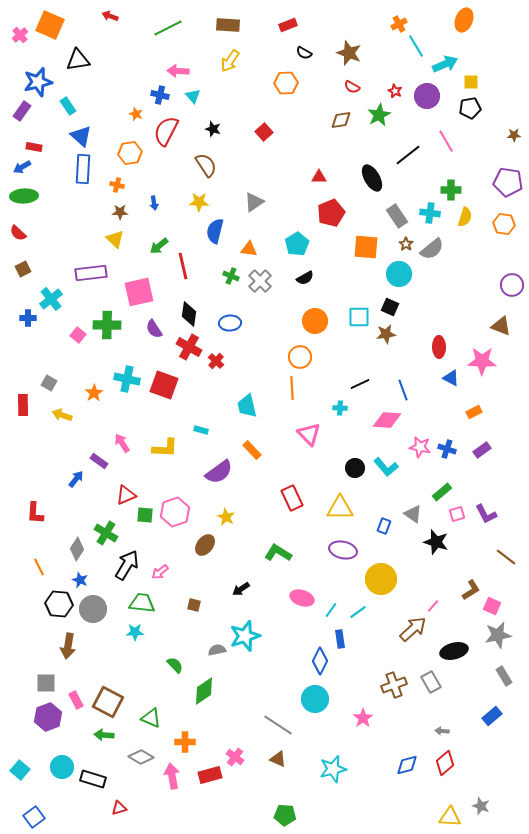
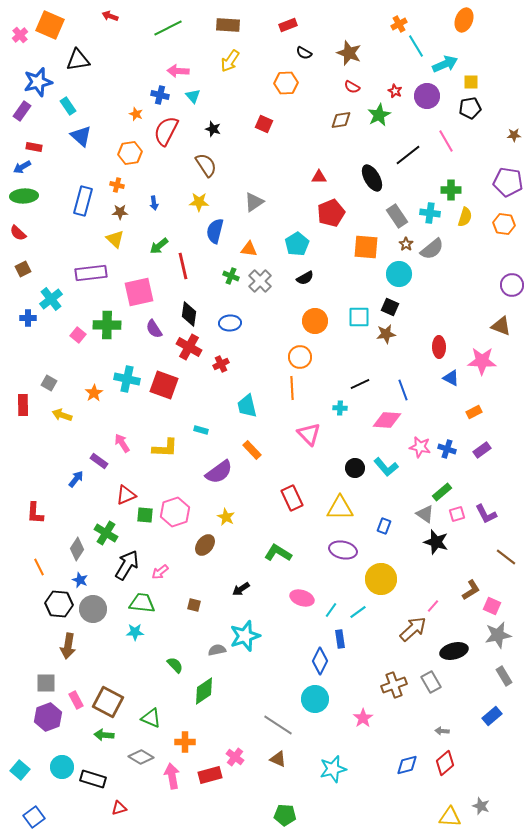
red square at (264, 132): moved 8 px up; rotated 24 degrees counterclockwise
blue rectangle at (83, 169): moved 32 px down; rotated 12 degrees clockwise
red cross at (216, 361): moved 5 px right, 3 px down; rotated 21 degrees clockwise
gray triangle at (413, 514): moved 12 px right
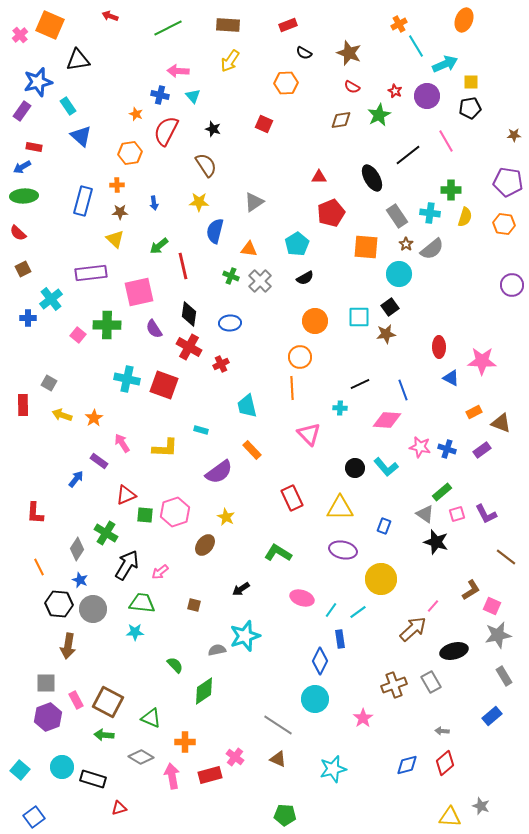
orange cross at (117, 185): rotated 16 degrees counterclockwise
black square at (390, 307): rotated 30 degrees clockwise
brown triangle at (501, 326): moved 97 px down
orange star at (94, 393): moved 25 px down
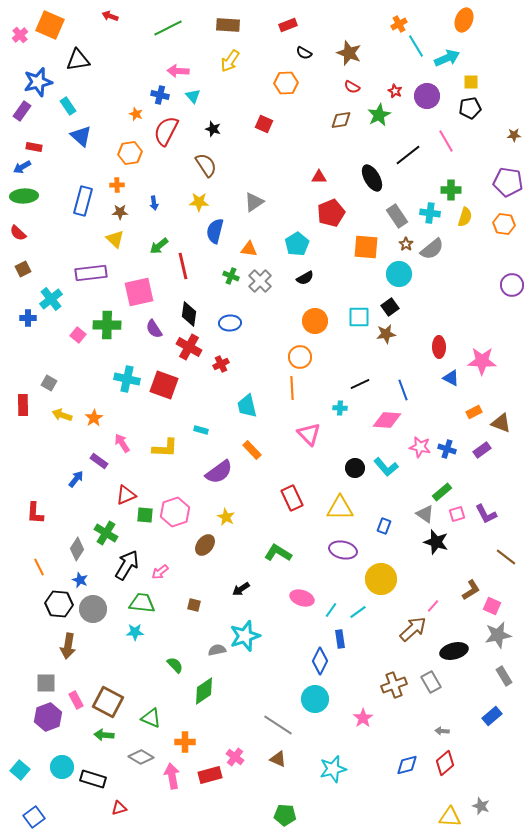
cyan arrow at (445, 64): moved 2 px right, 6 px up
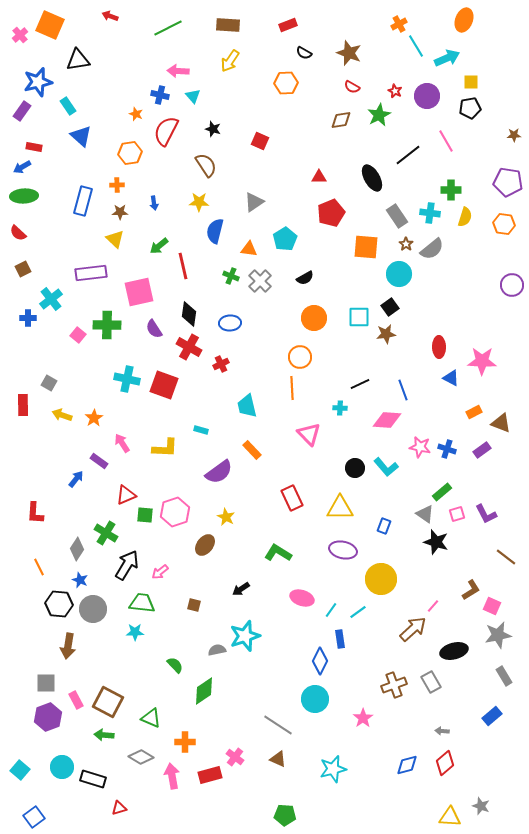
red square at (264, 124): moved 4 px left, 17 px down
cyan pentagon at (297, 244): moved 12 px left, 5 px up
orange circle at (315, 321): moved 1 px left, 3 px up
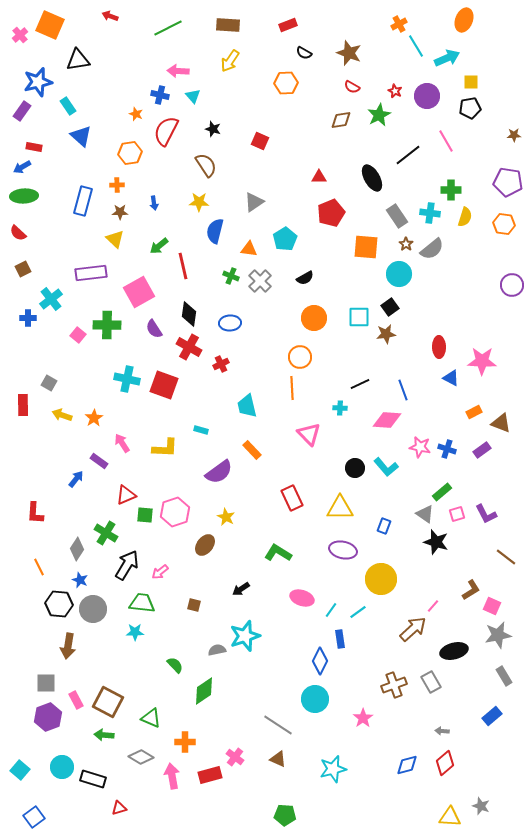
pink square at (139, 292): rotated 16 degrees counterclockwise
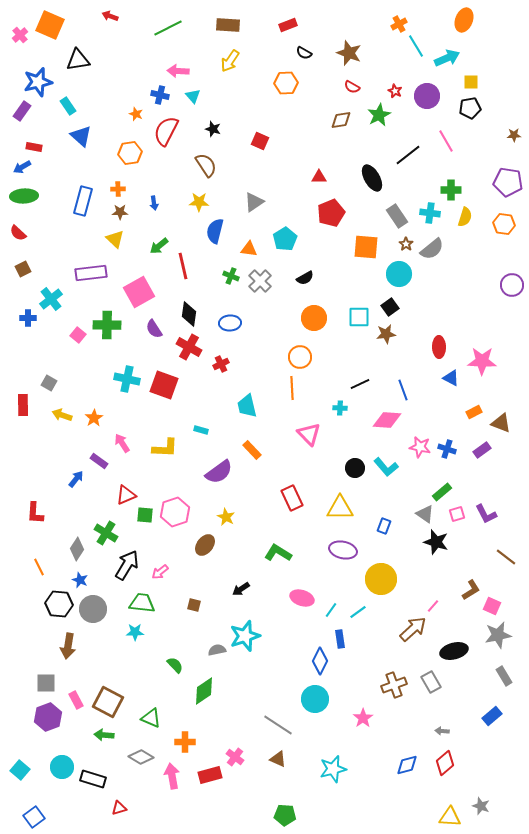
orange cross at (117, 185): moved 1 px right, 4 px down
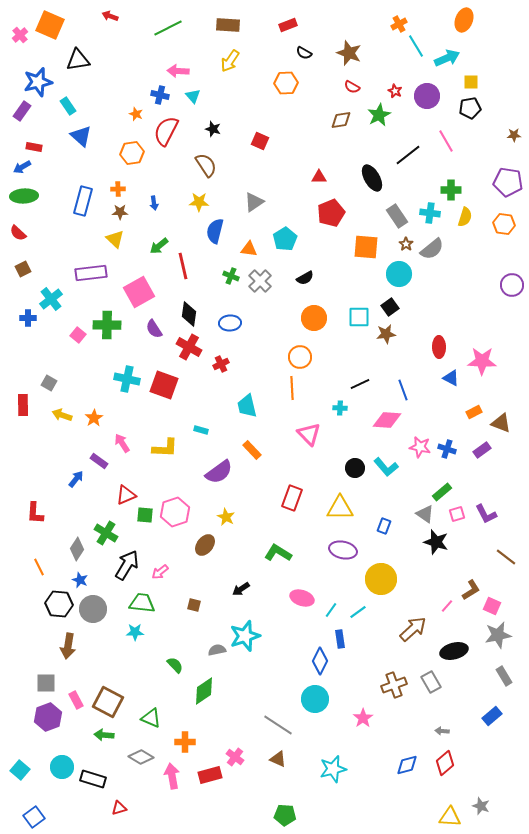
orange hexagon at (130, 153): moved 2 px right
red rectangle at (292, 498): rotated 45 degrees clockwise
pink line at (433, 606): moved 14 px right
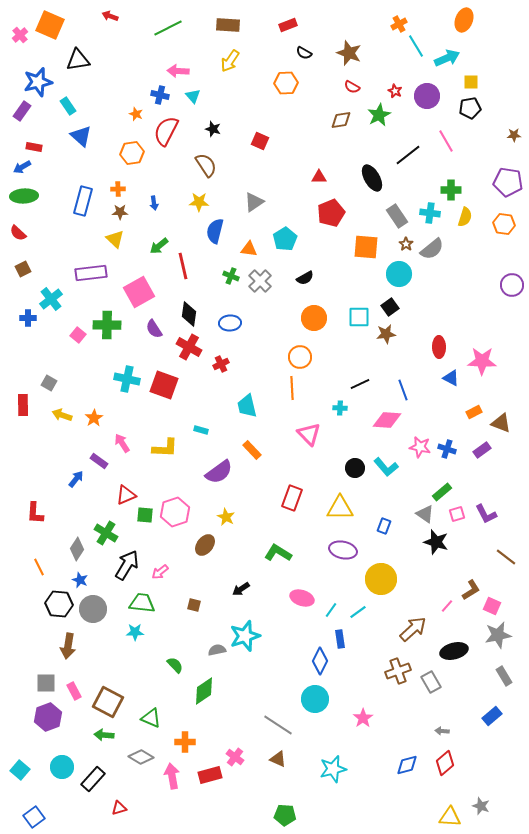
brown cross at (394, 685): moved 4 px right, 14 px up
pink rectangle at (76, 700): moved 2 px left, 9 px up
black rectangle at (93, 779): rotated 65 degrees counterclockwise
